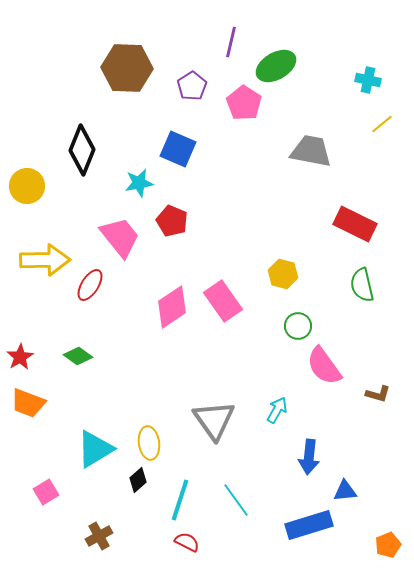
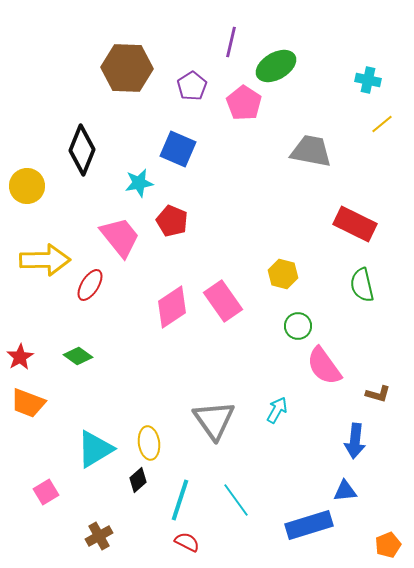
blue arrow at (309, 457): moved 46 px right, 16 px up
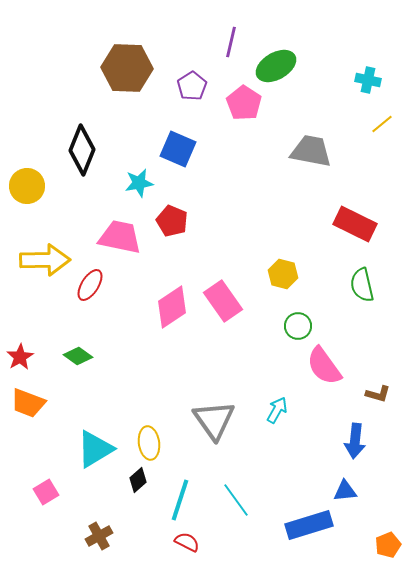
pink trapezoid at (120, 237): rotated 39 degrees counterclockwise
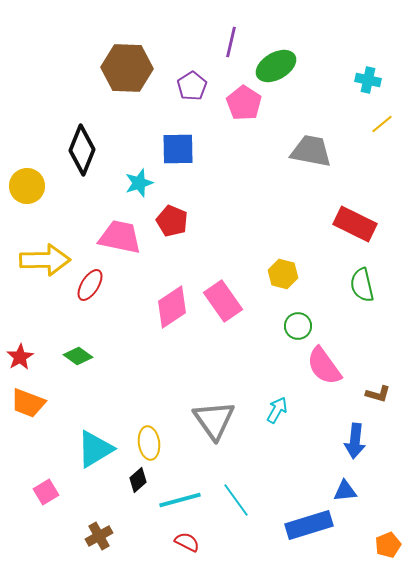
blue square at (178, 149): rotated 24 degrees counterclockwise
cyan star at (139, 183): rotated 8 degrees counterclockwise
cyan line at (180, 500): rotated 57 degrees clockwise
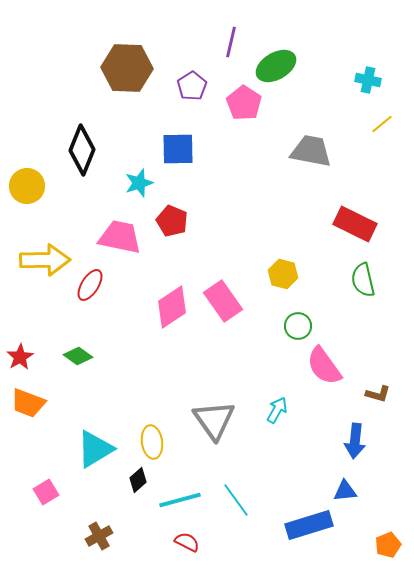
green semicircle at (362, 285): moved 1 px right, 5 px up
yellow ellipse at (149, 443): moved 3 px right, 1 px up
